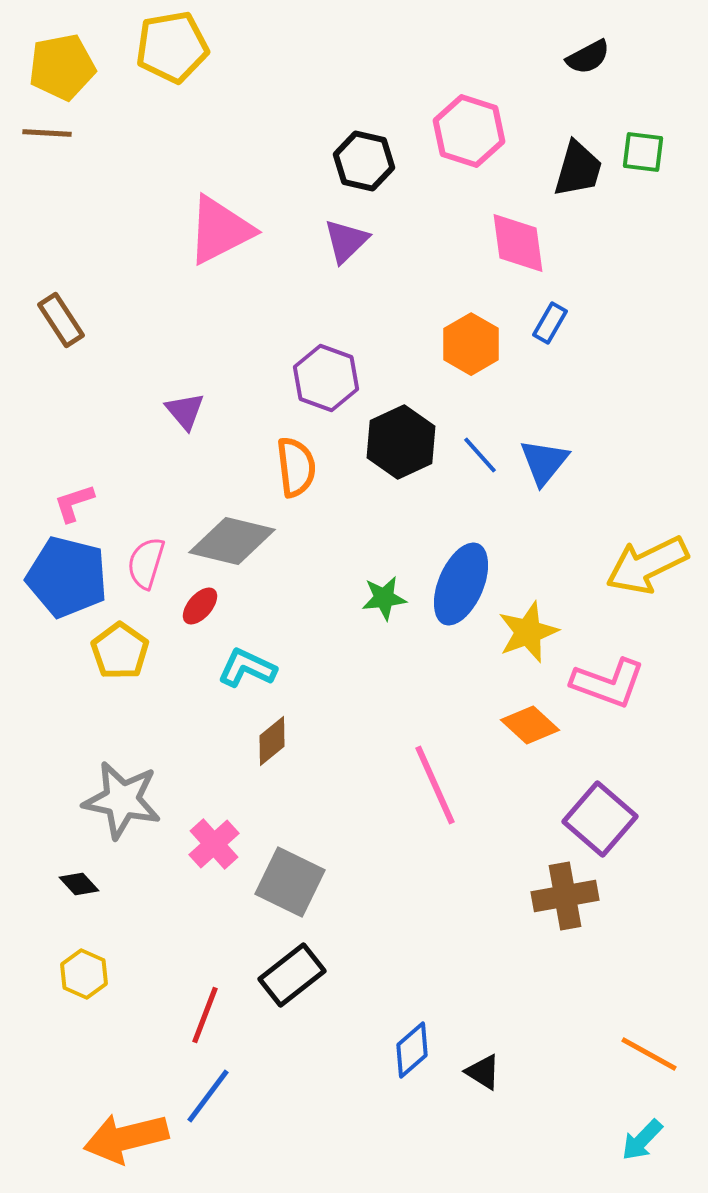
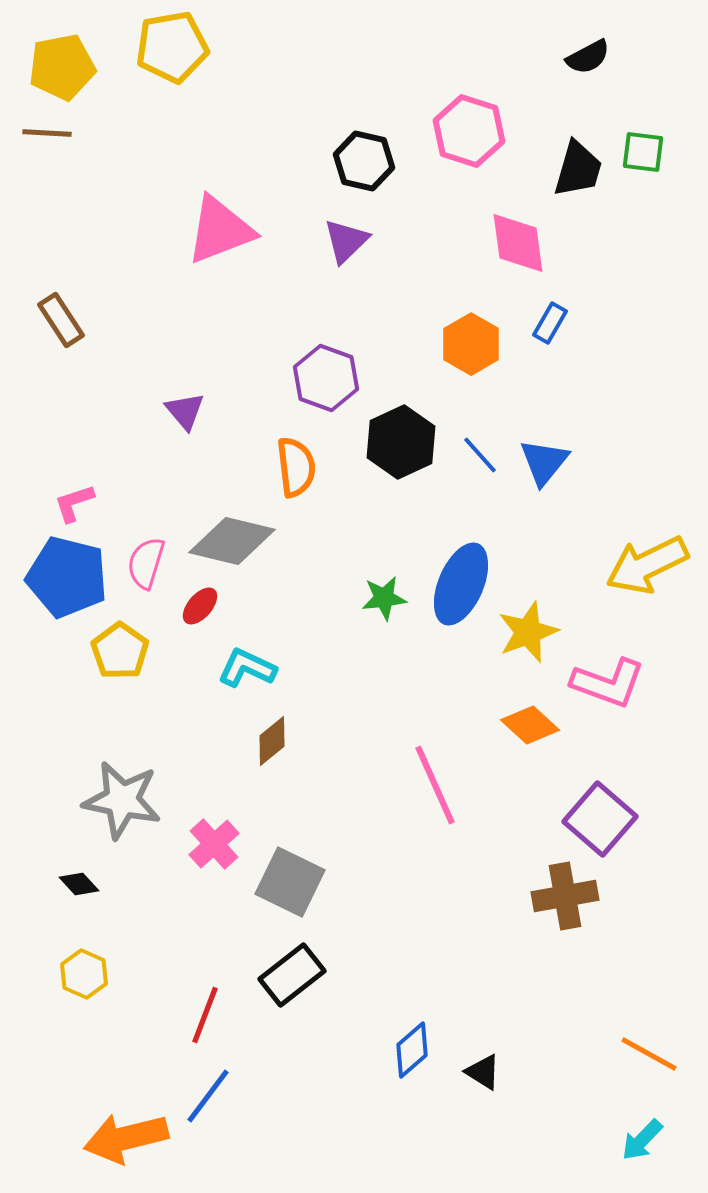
pink triangle at (220, 230): rotated 6 degrees clockwise
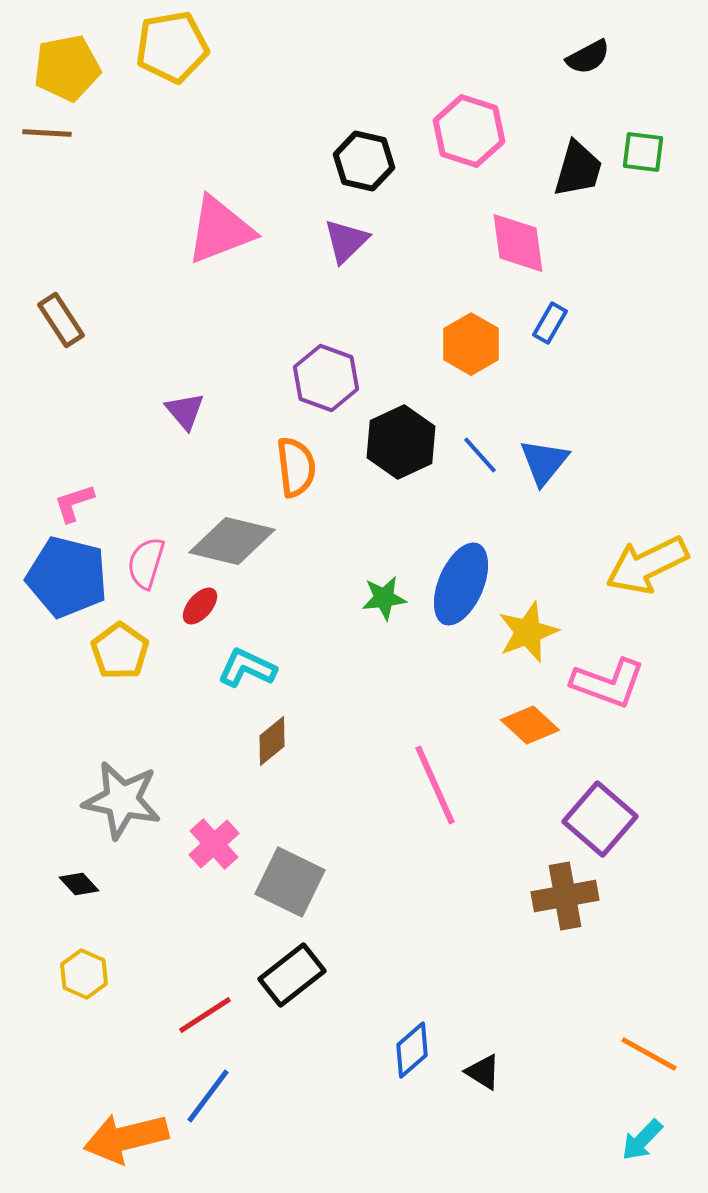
yellow pentagon at (62, 67): moved 5 px right, 1 px down
red line at (205, 1015): rotated 36 degrees clockwise
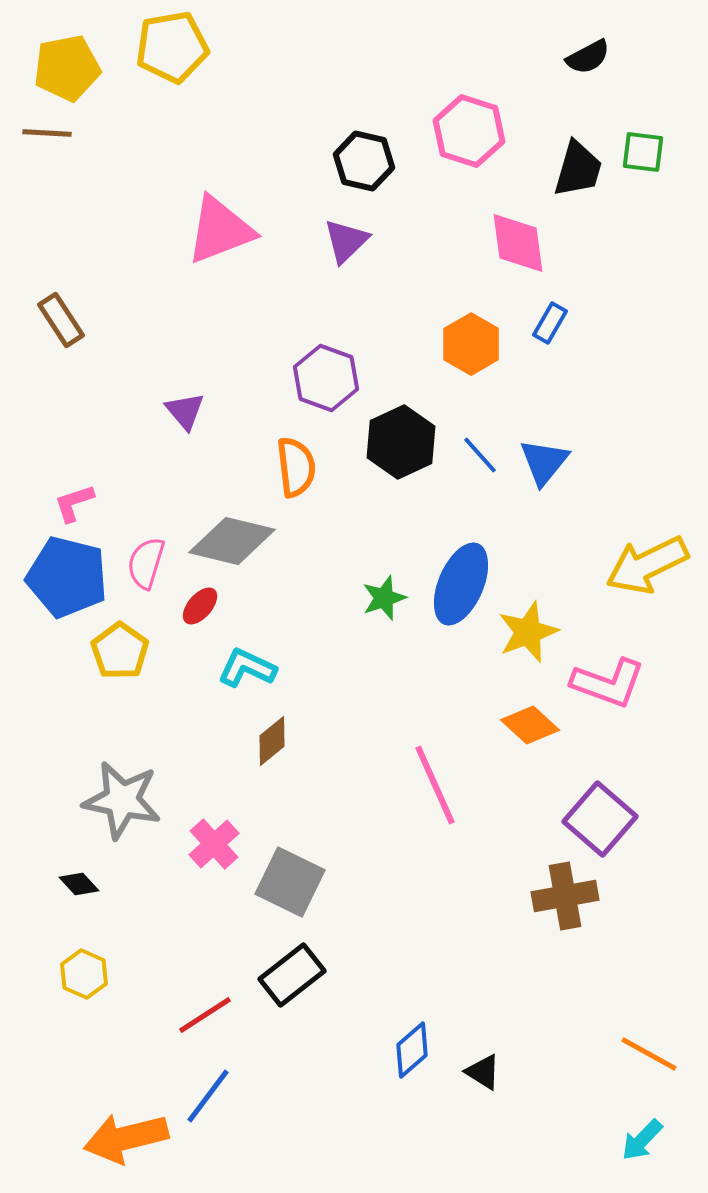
green star at (384, 598): rotated 12 degrees counterclockwise
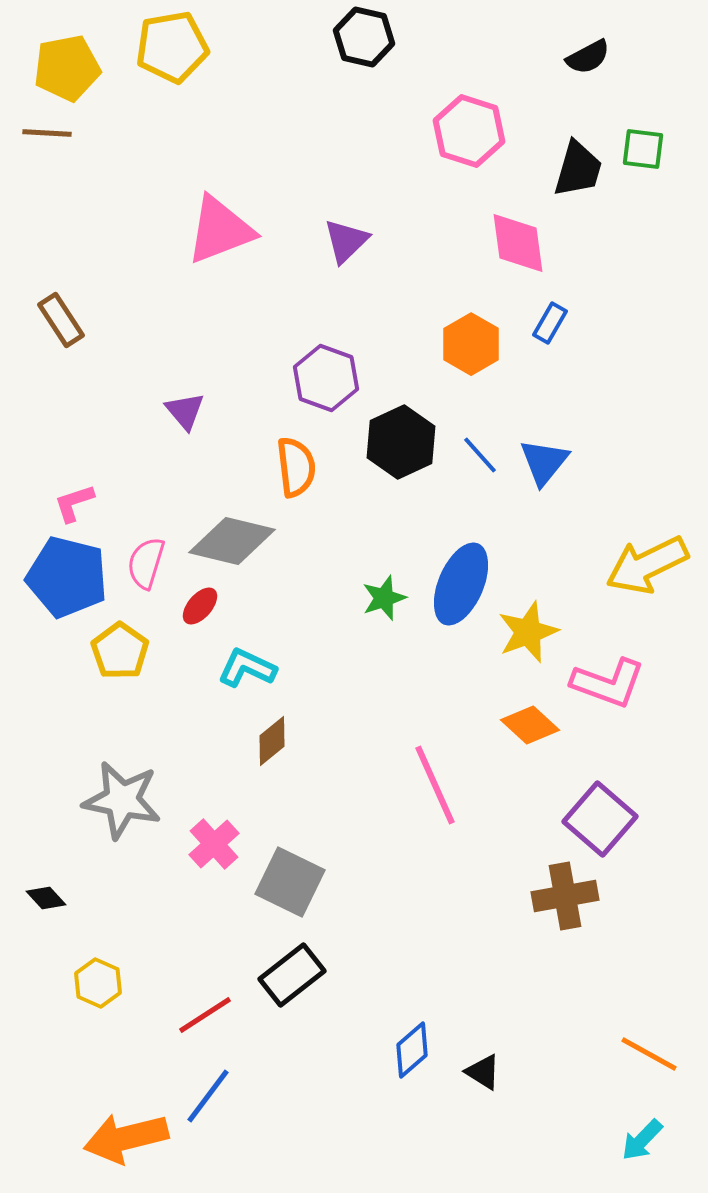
green square at (643, 152): moved 3 px up
black hexagon at (364, 161): moved 124 px up
black diamond at (79, 884): moved 33 px left, 14 px down
yellow hexagon at (84, 974): moved 14 px right, 9 px down
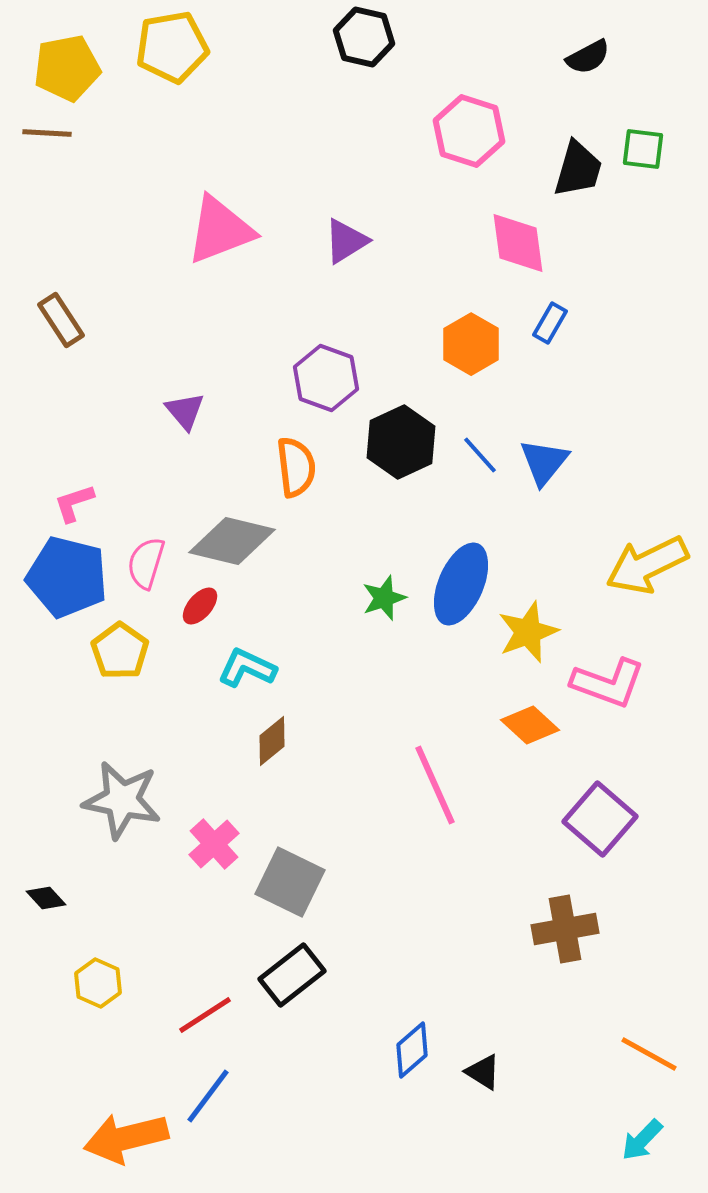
purple triangle at (346, 241): rotated 12 degrees clockwise
brown cross at (565, 896): moved 33 px down
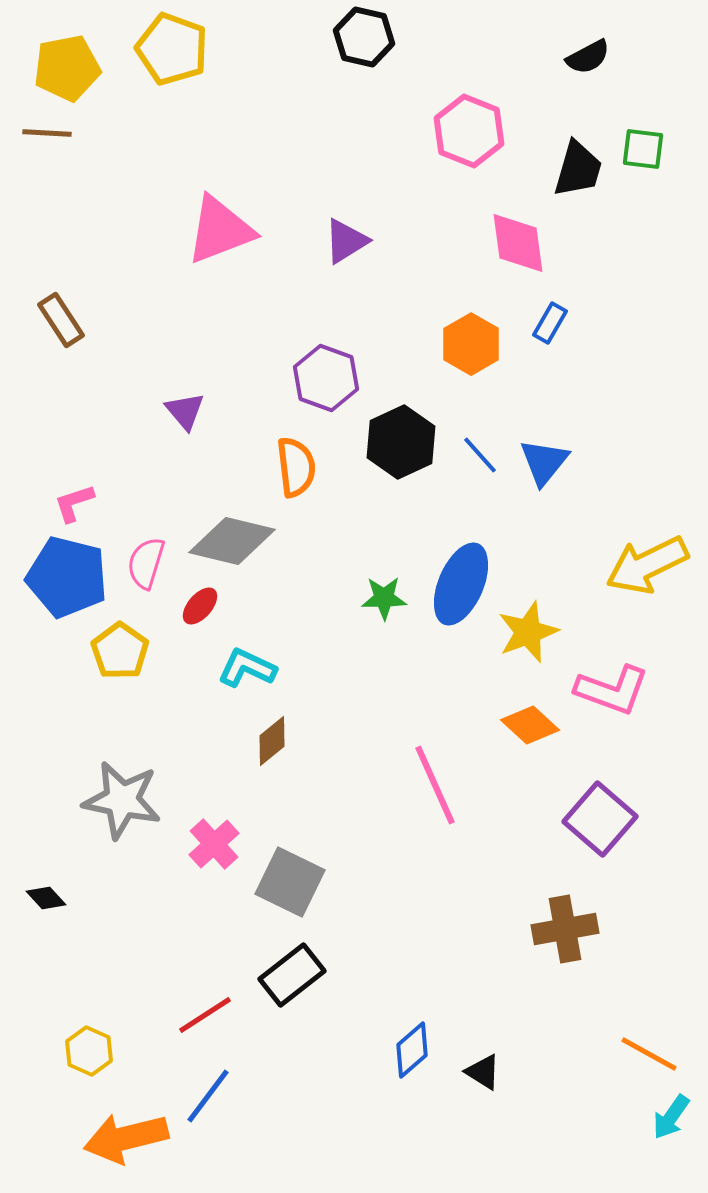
yellow pentagon at (172, 47): moved 2 px down; rotated 30 degrees clockwise
pink hexagon at (469, 131): rotated 4 degrees clockwise
green star at (384, 598): rotated 18 degrees clockwise
pink L-shape at (608, 683): moved 4 px right, 7 px down
yellow hexagon at (98, 983): moved 9 px left, 68 px down
cyan arrow at (642, 1140): moved 29 px right, 23 px up; rotated 9 degrees counterclockwise
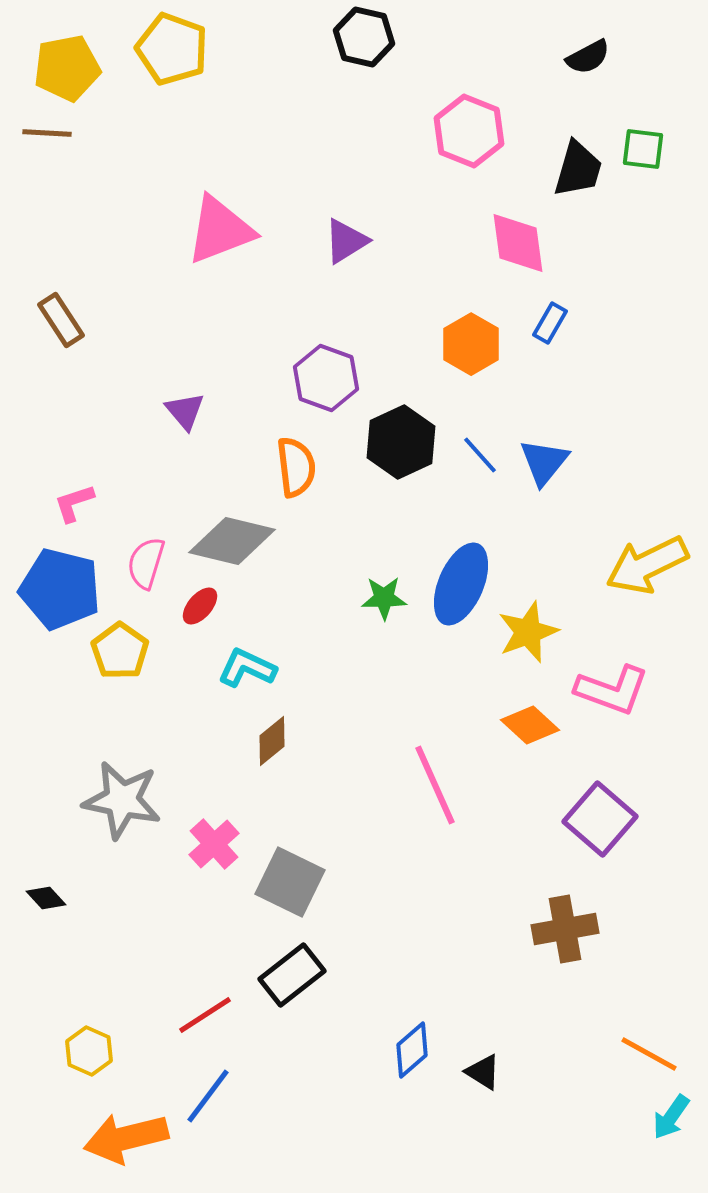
blue pentagon at (67, 577): moved 7 px left, 12 px down
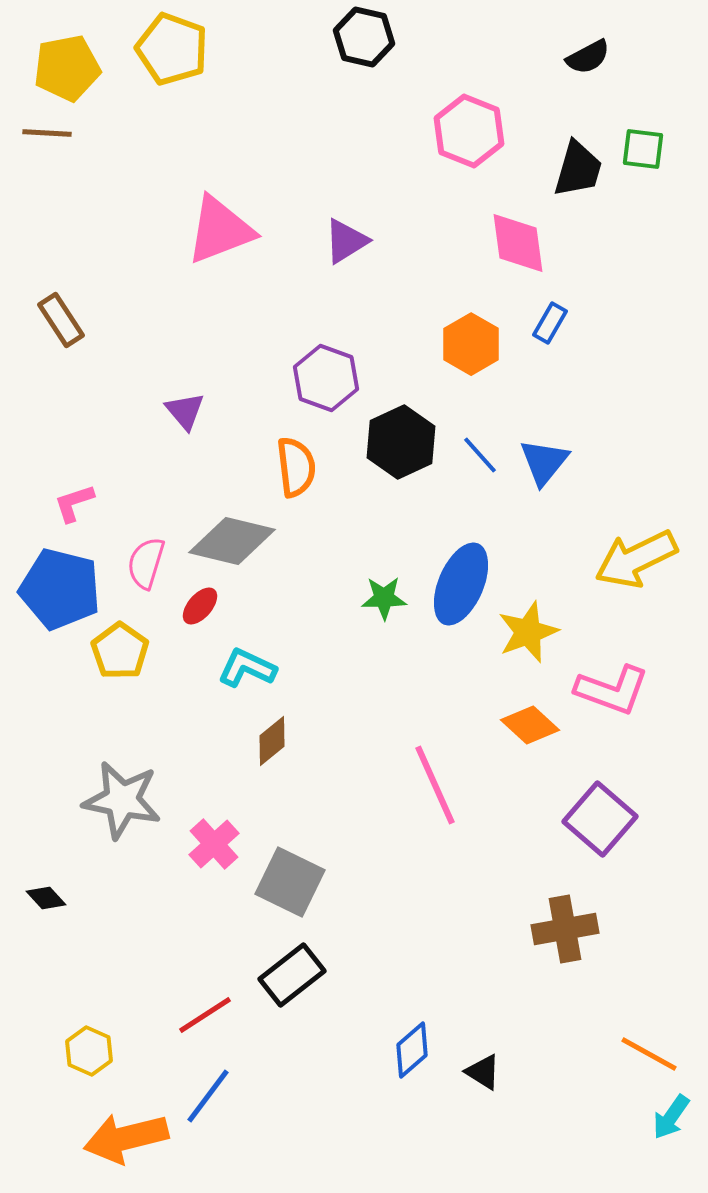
yellow arrow at (647, 565): moved 11 px left, 6 px up
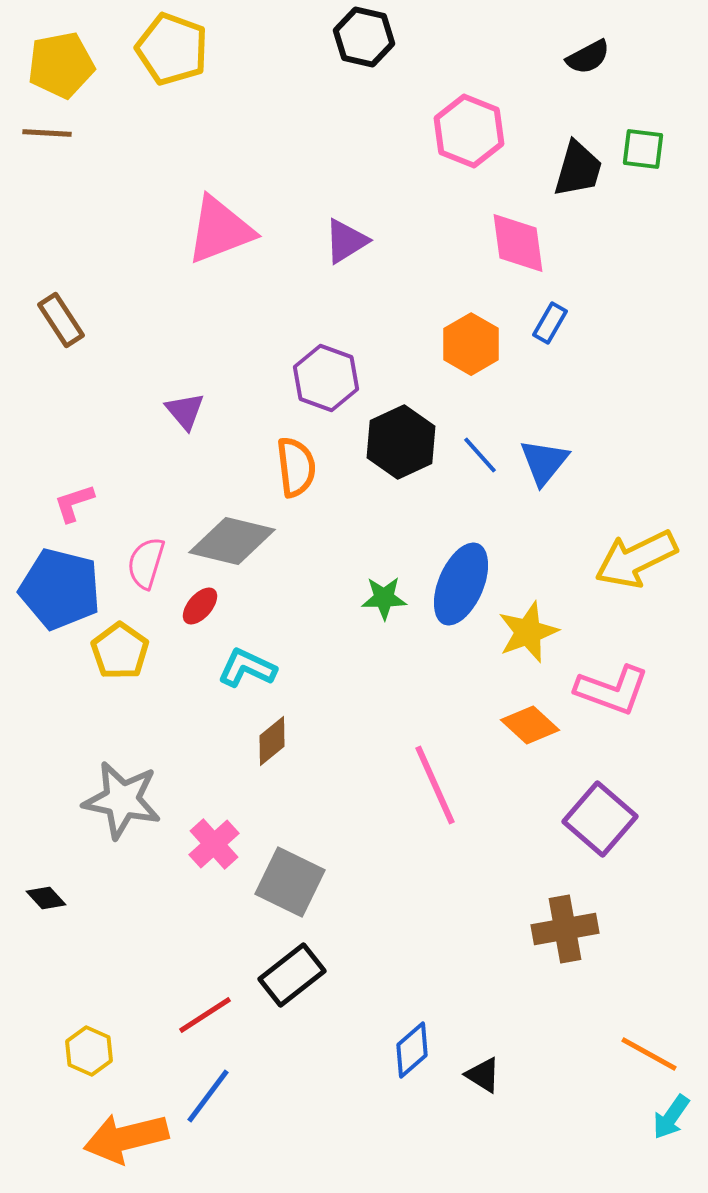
yellow pentagon at (67, 68): moved 6 px left, 3 px up
black triangle at (483, 1072): moved 3 px down
